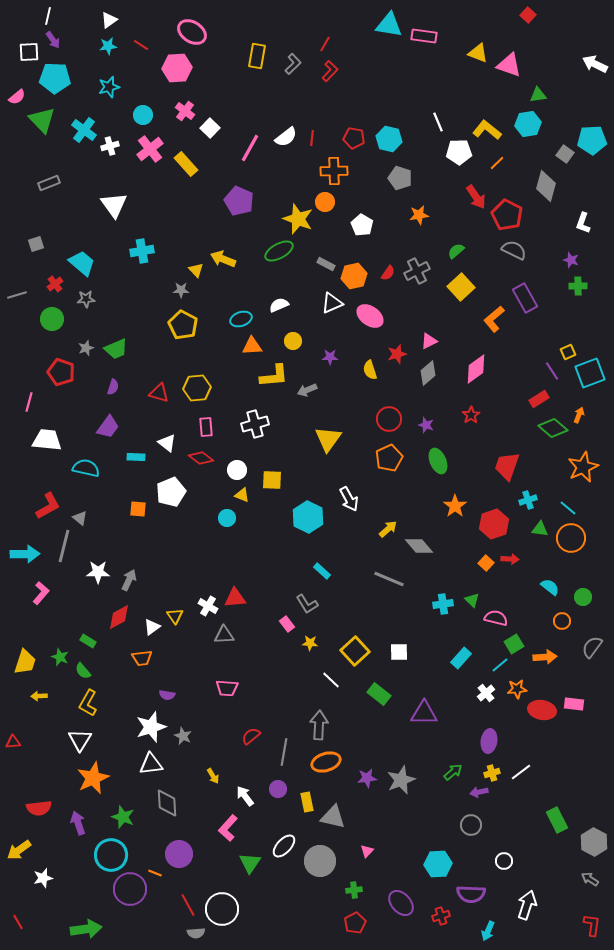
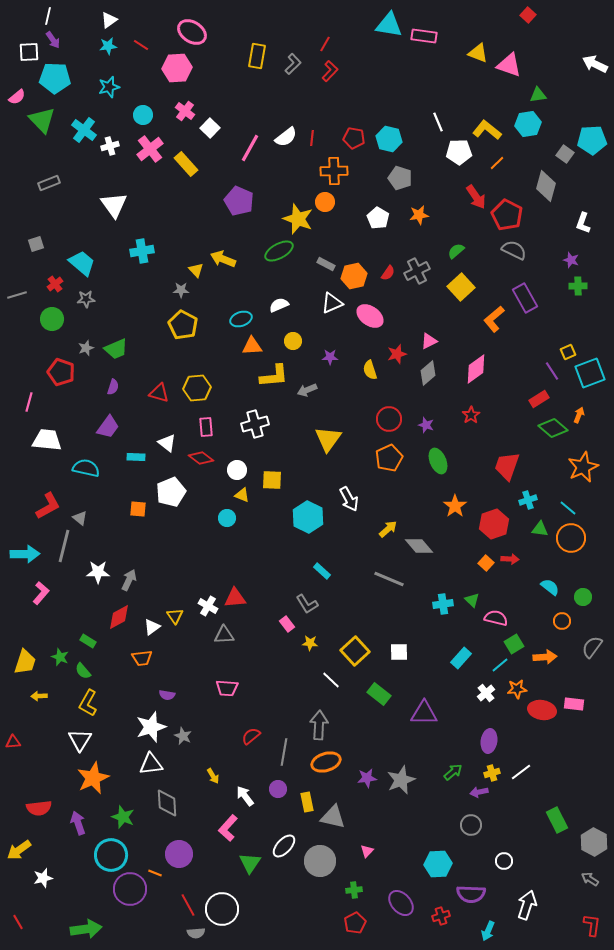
white pentagon at (362, 225): moved 16 px right, 7 px up
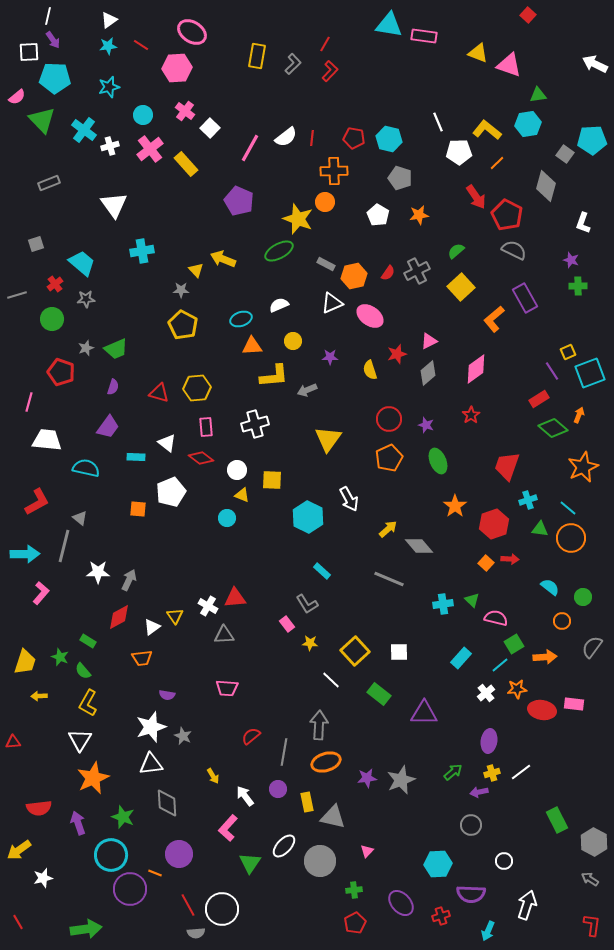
white pentagon at (378, 218): moved 3 px up
red L-shape at (48, 506): moved 11 px left, 4 px up
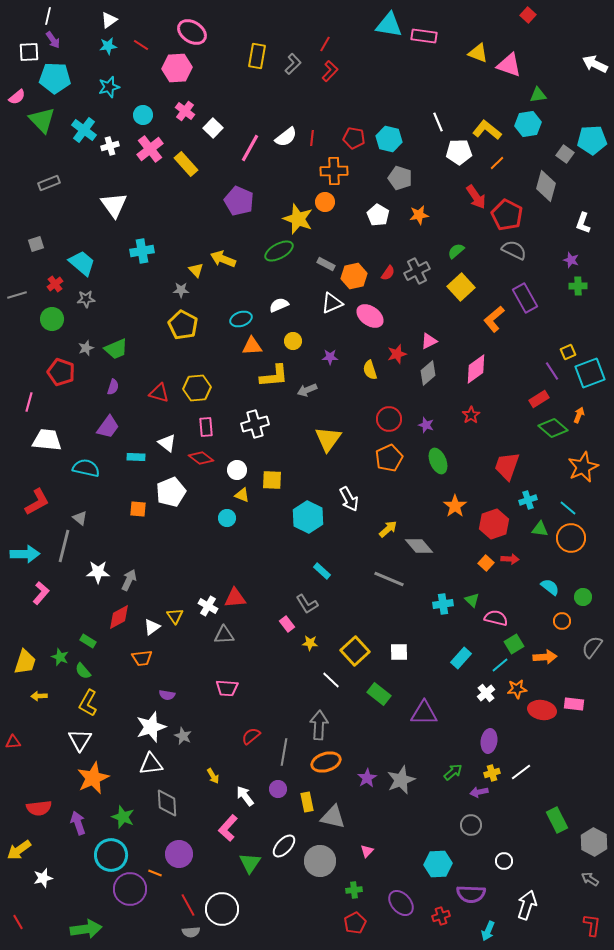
white square at (210, 128): moved 3 px right
purple star at (367, 778): rotated 24 degrees counterclockwise
gray semicircle at (196, 933): moved 5 px left, 1 px up
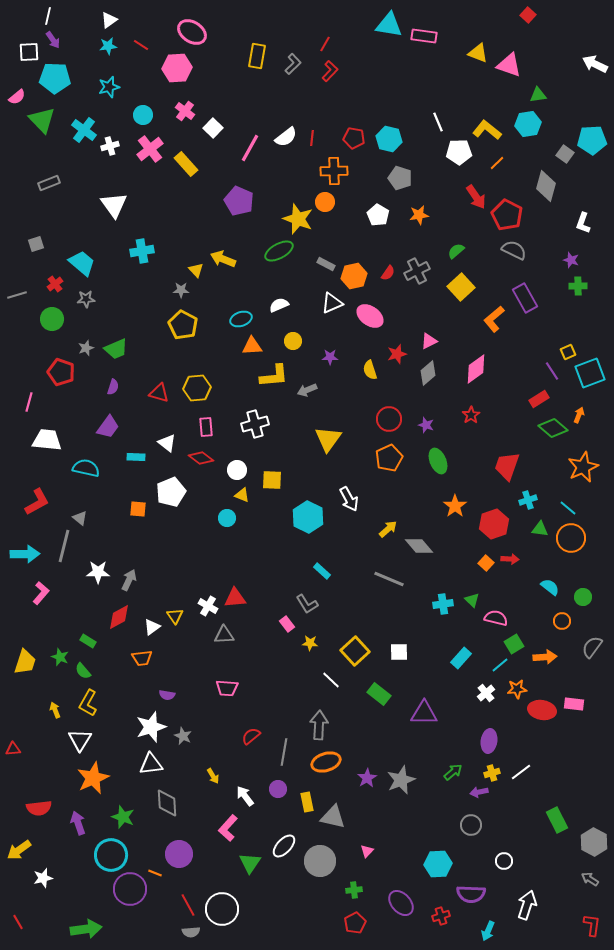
yellow arrow at (39, 696): moved 16 px right, 14 px down; rotated 70 degrees clockwise
red triangle at (13, 742): moved 7 px down
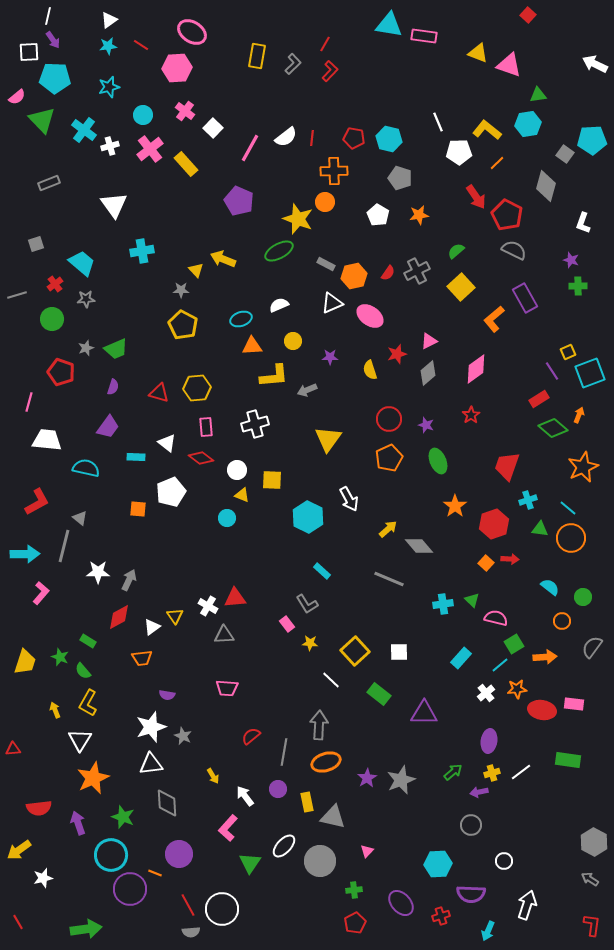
green rectangle at (557, 820): moved 11 px right, 60 px up; rotated 55 degrees counterclockwise
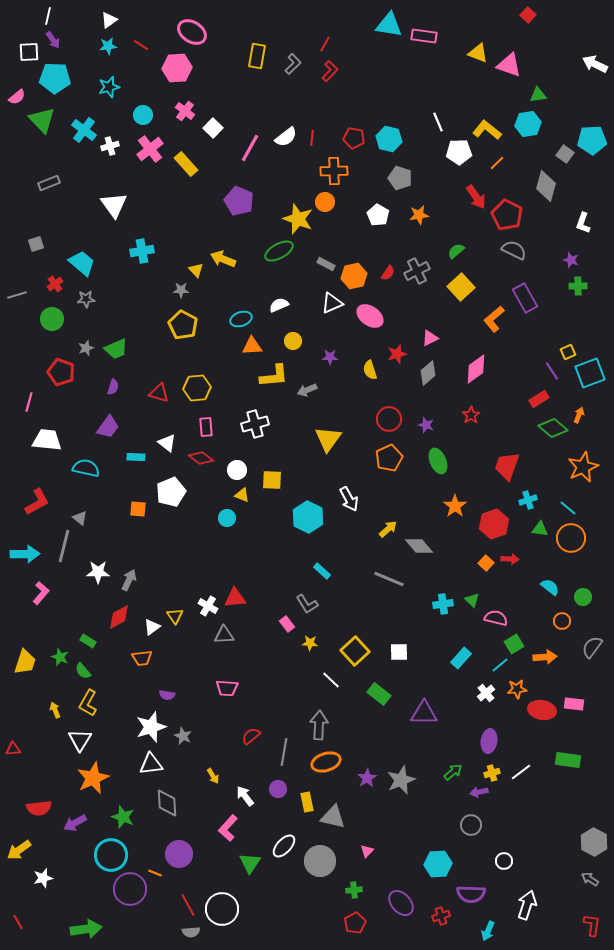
pink triangle at (429, 341): moved 1 px right, 3 px up
purple arrow at (78, 823): moved 3 px left; rotated 100 degrees counterclockwise
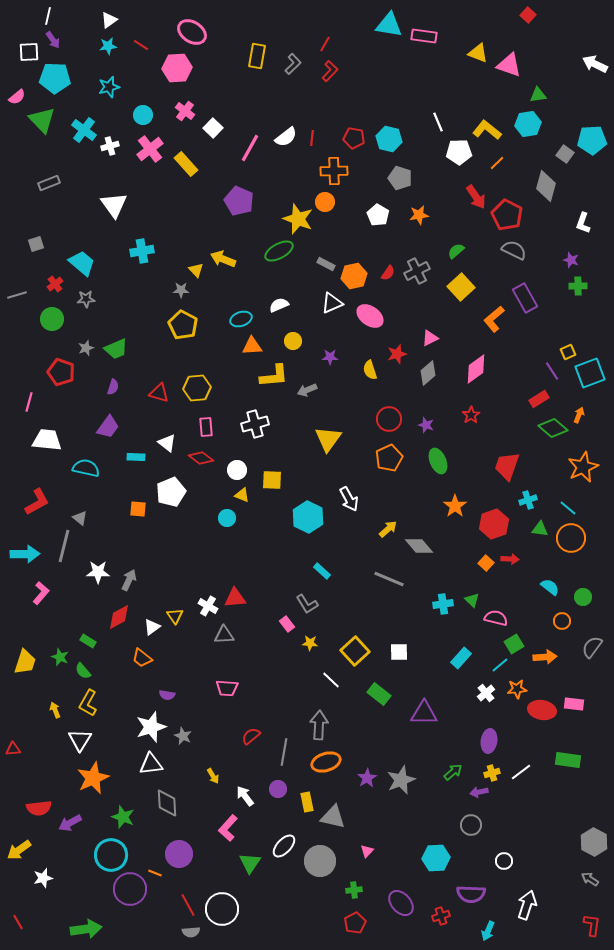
orange trapezoid at (142, 658): rotated 45 degrees clockwise
purple arrow at (75, 823): moved 5 px left
cyan hexagon at (438, 864): moved 2 px left, 6 px up
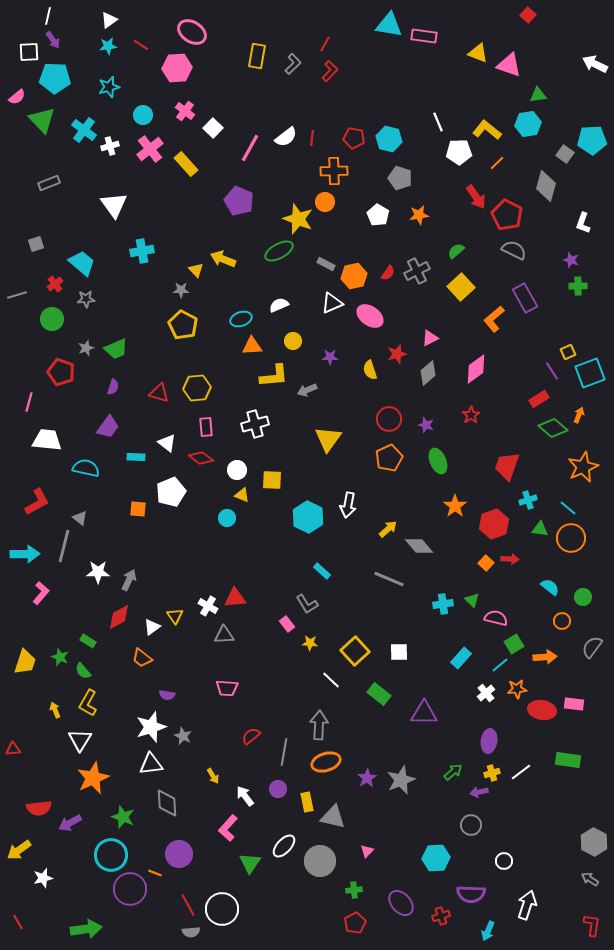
white arrow at (349, 499): moved 1 px left, 6 px down; rotated 40 degrees clockwise
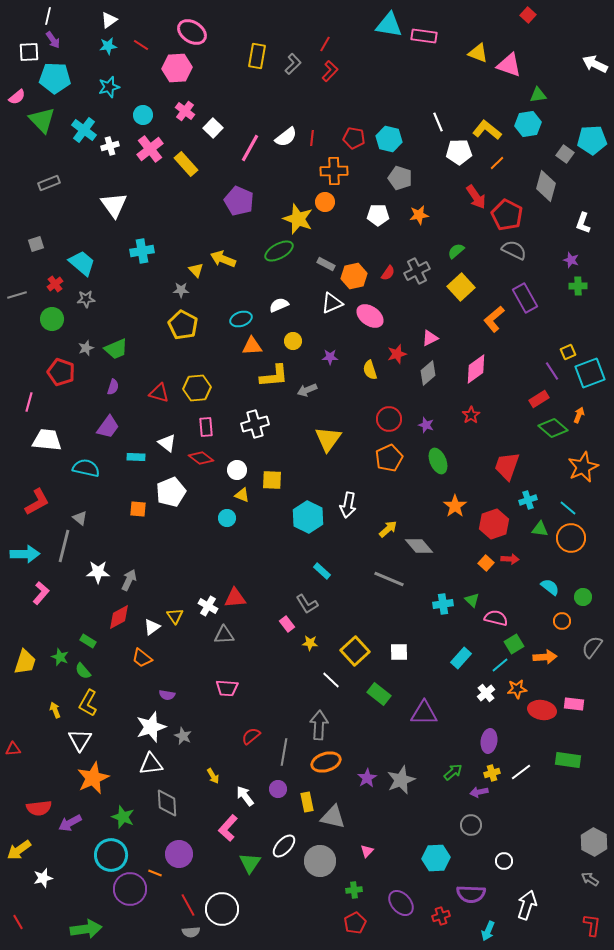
white pentagon at (378, 215): rotated 30 degrees counterclockwise
